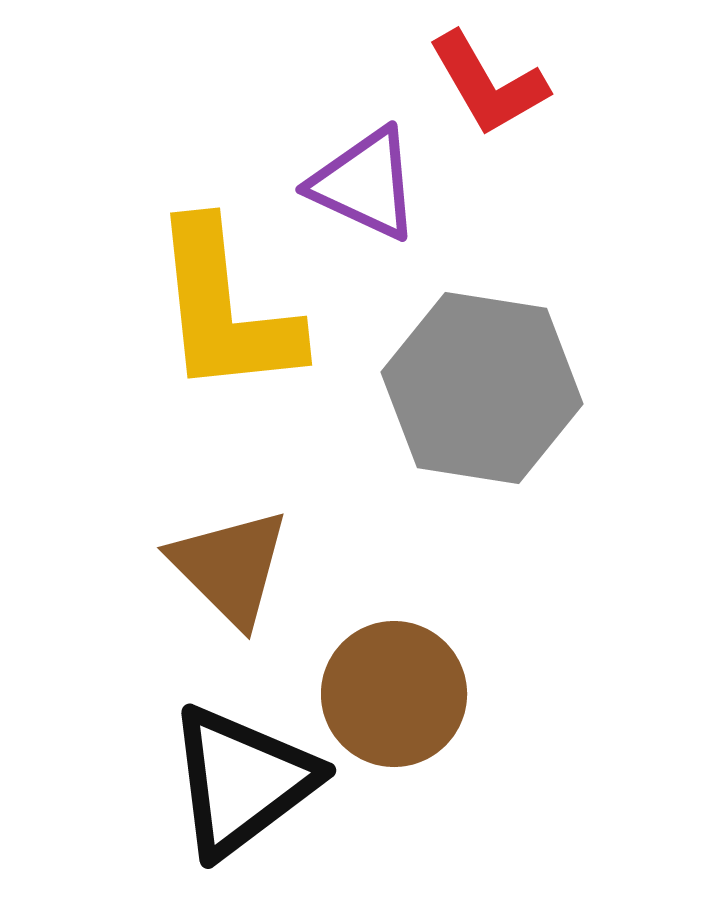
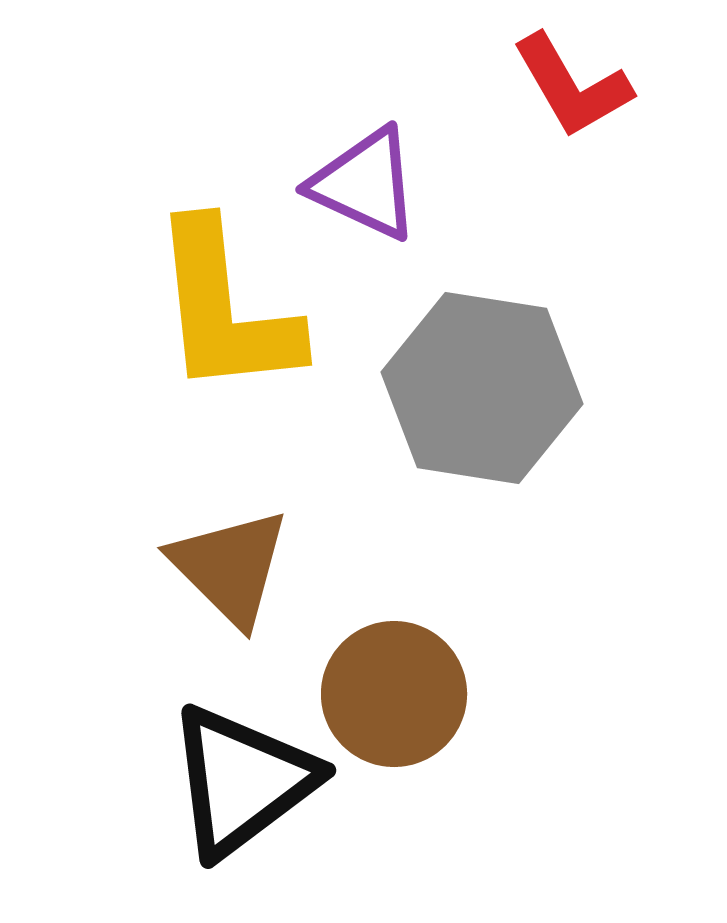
red L-shape: moved 84 px right, 2 px down
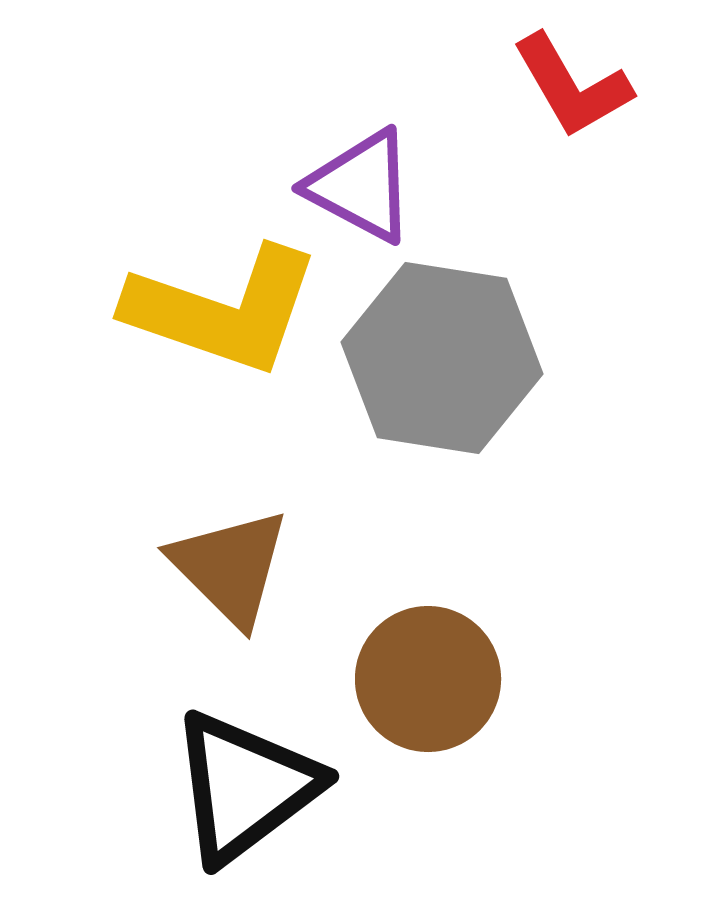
purple triangle: moved 4 px left, 2 px down; rotated 3 degrees clockwise
yellow L-shape: moved 2 px left, 1 px down; rotated 65 degrees counterclockwise
gray hexagon: moved 40 px left, 30 px up
brown circle: moved 34 px right, 15 px up
black triangle: moved 3 px right, 6 px down
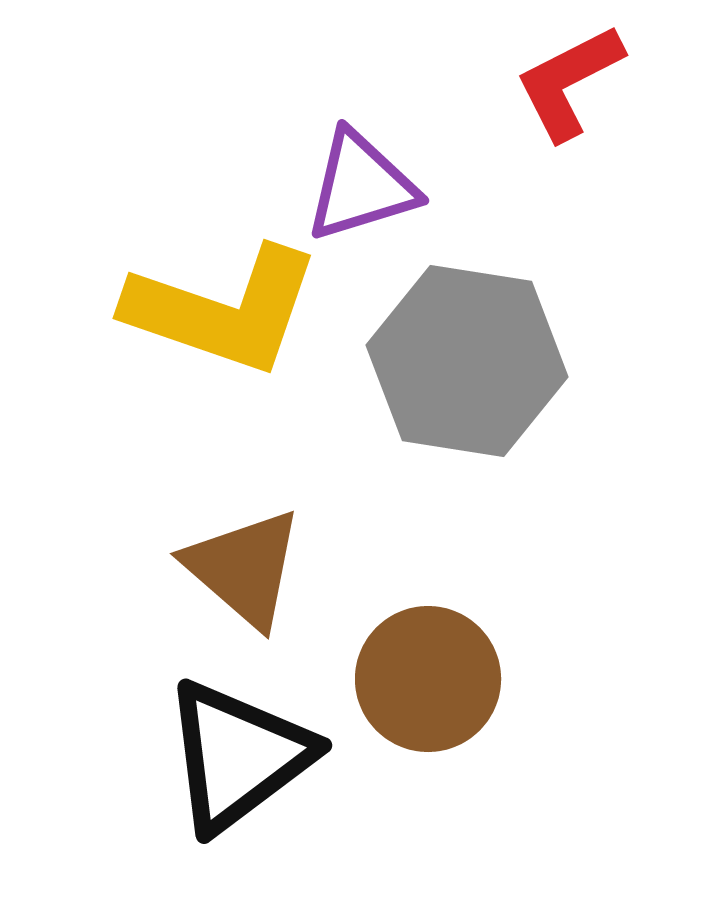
red L-shape: moved 3 px left, 4 px up; rotated 93 degrees clockwise
purple triangle: rotated 45 degrees counterclockwise
gray hexagon: moved 25 px right, 3 px down
brown triangle: moved 14 px right, 1 px down; rotated 4 degrees counterclockwise
black triangle: moved 7 px left, 31 px up
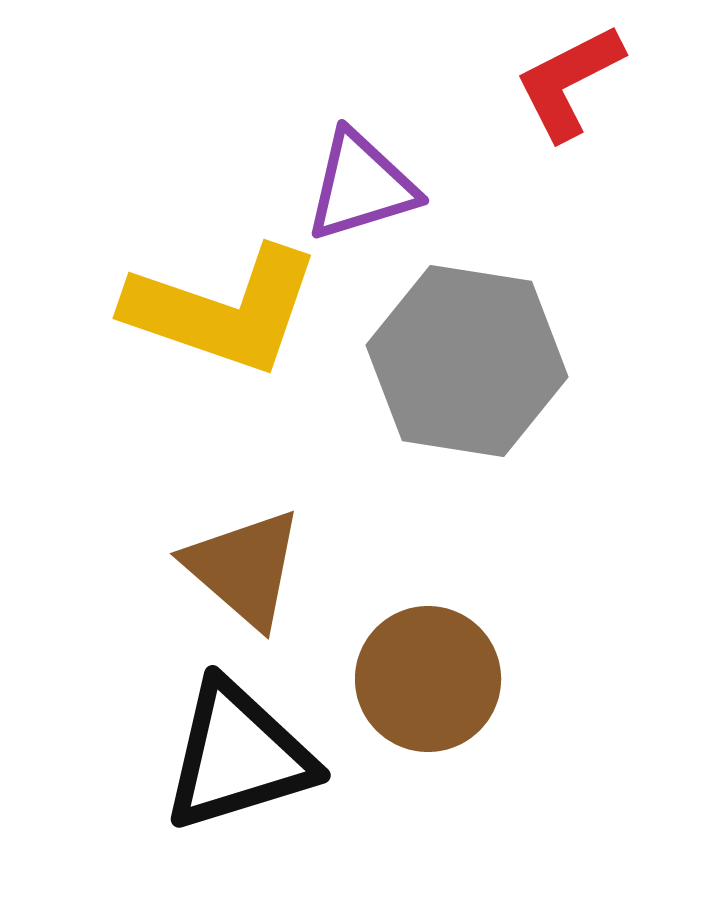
black triangle: rotated 20 degrees clockwise
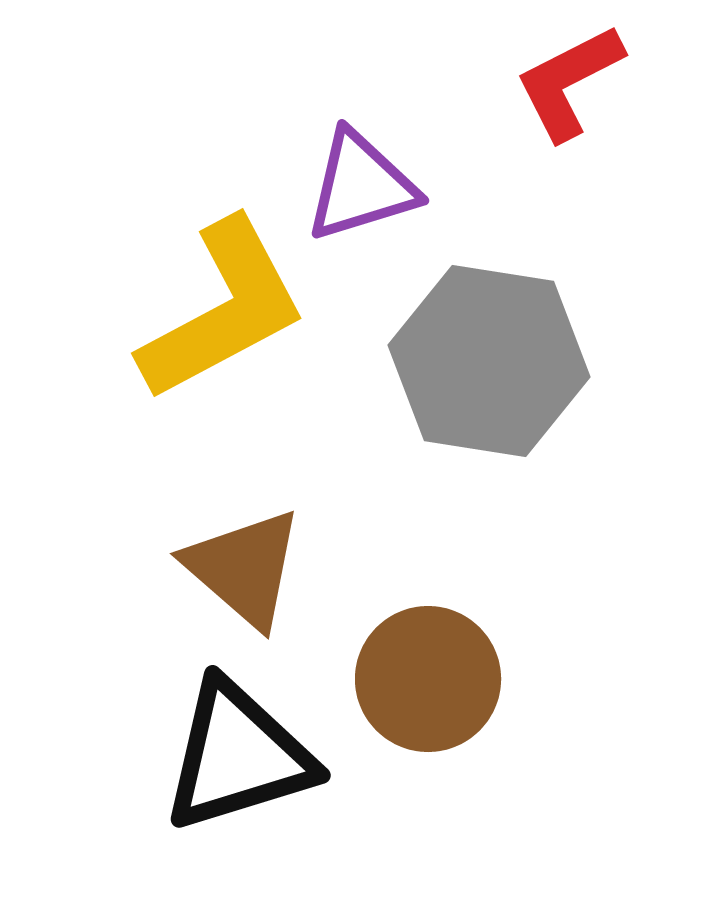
yellow L-shape: rotated 47 degrees counterclockwise
gray hexagon: moved 22 px right
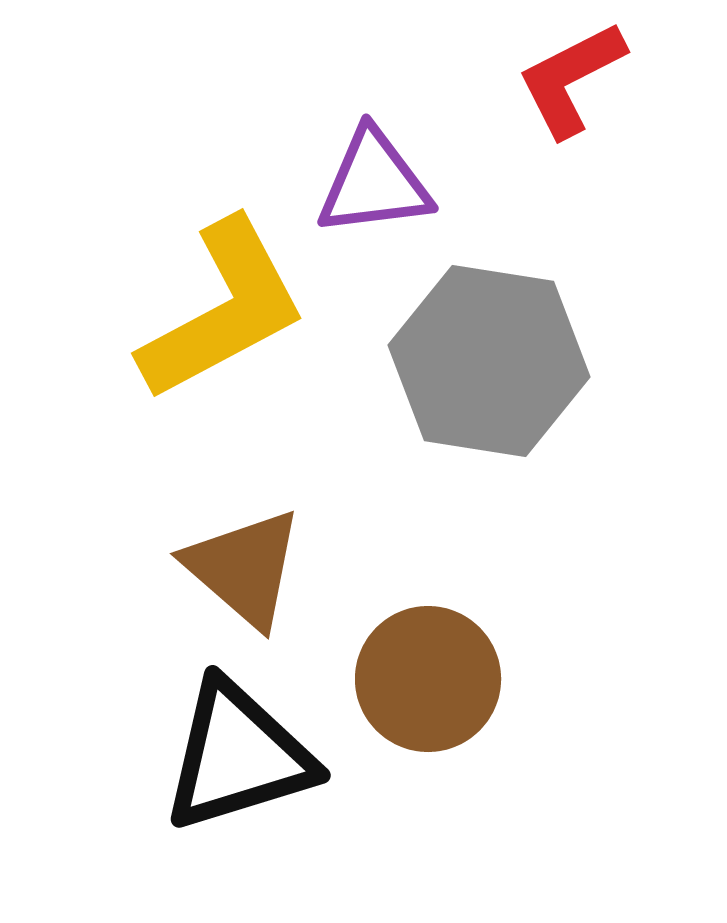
red L-shape: moved 2 px right, 3 px up
purple triangle: moved 13 px right, 3 px up; rotated 10 degrees clockwise
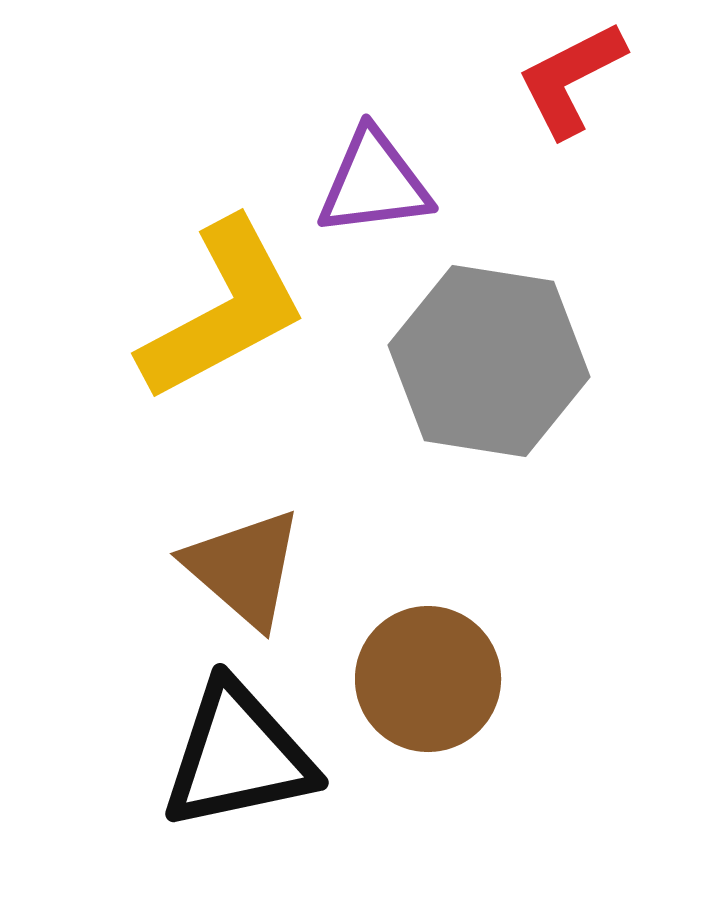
black triangle: rotated 5 degrees clockwise
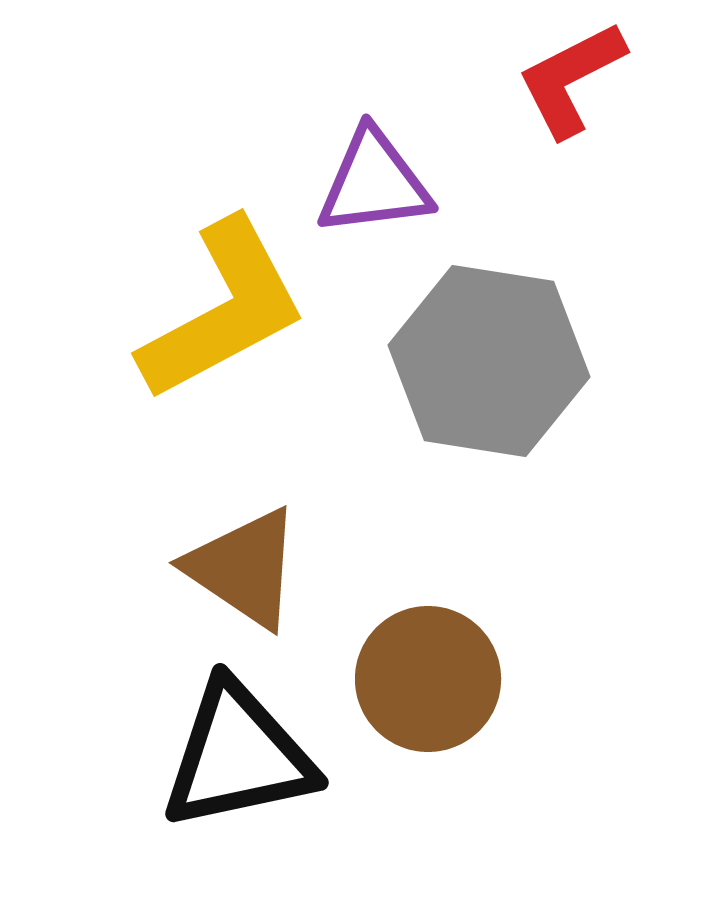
brown triangle: rotated 7 degrees counterclockwise
